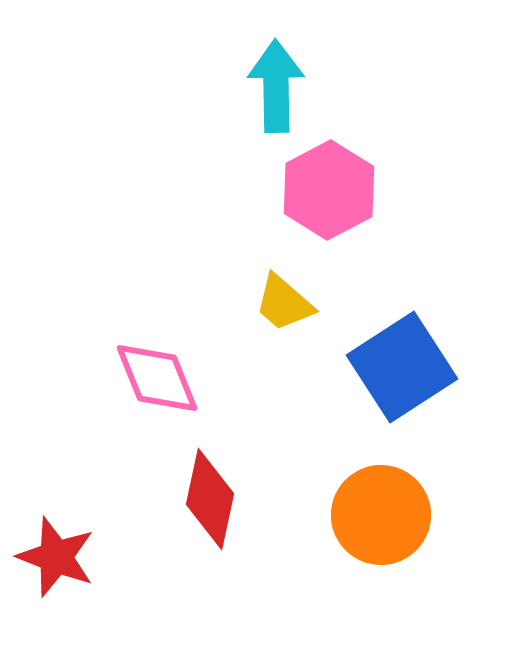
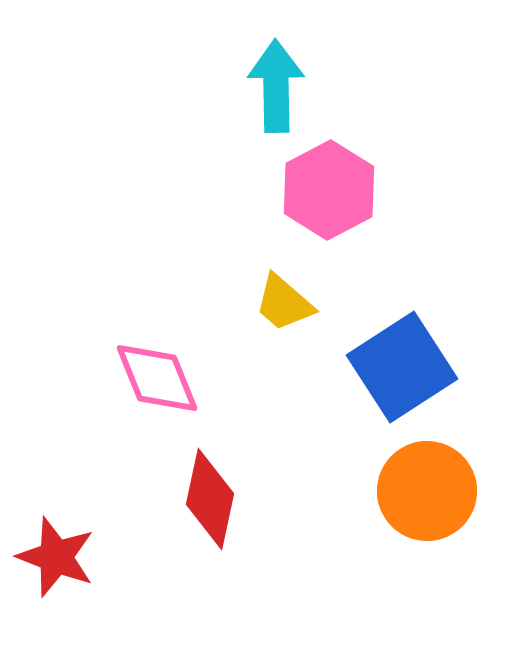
orange circle: moved 46 px right, 24 px up
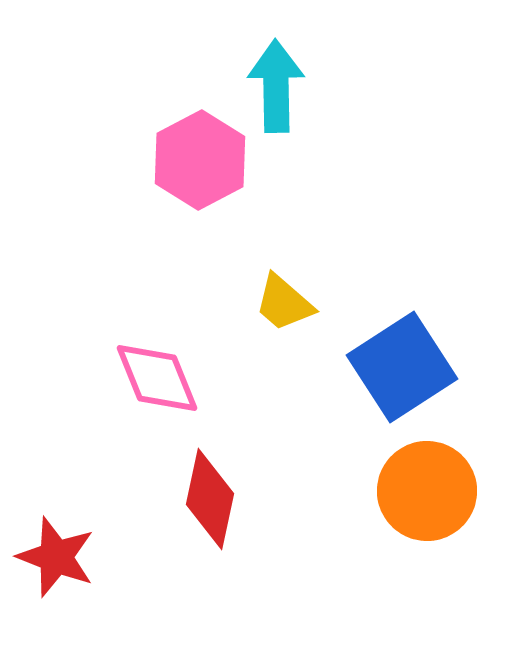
pink hexagon: moved 129 px left, 30 px up
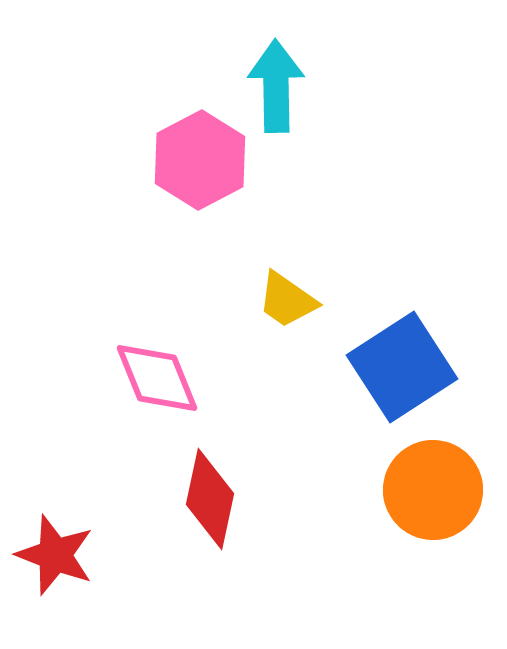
yellow trapezoid: moved 3 px right, 3 px up; rotated 6 degrees counterclockwise
orange circle: moved 6 px right, 1 px up
red star: moved 1 px left, 2 px up
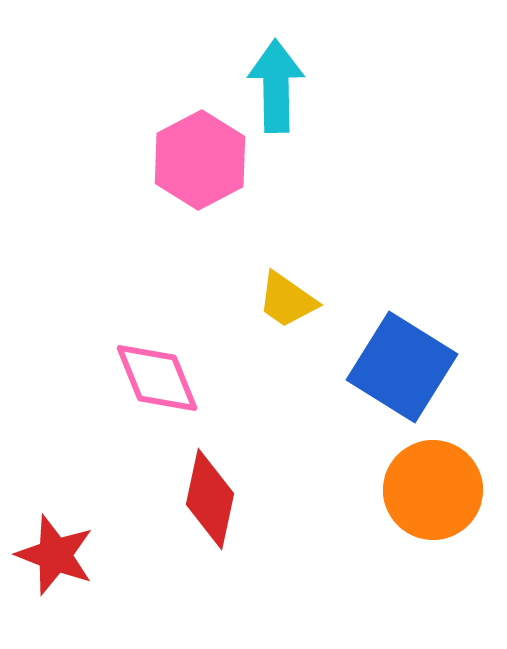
blue square: rotated 25 degrees counterclockwise
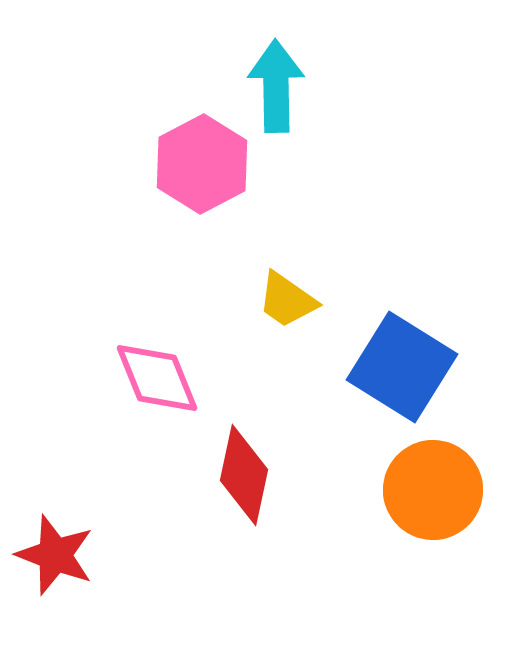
pink hexagon: moved 2 px right, 4 px down
red diamond: moved 34 px right, 24 px up
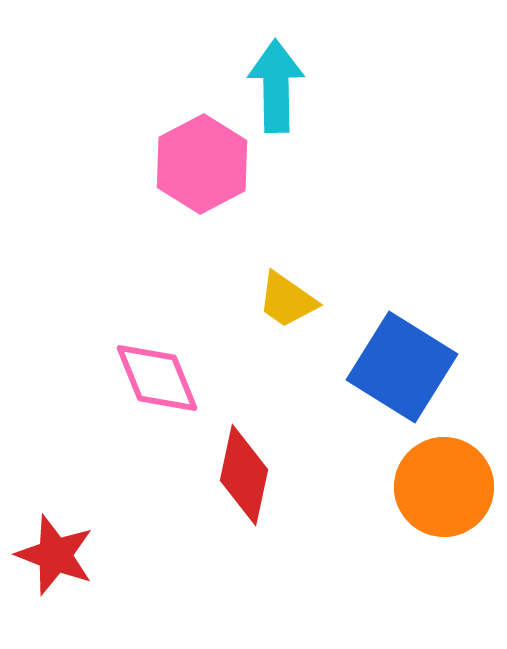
orange circle: moved 11 px right, 3 px up
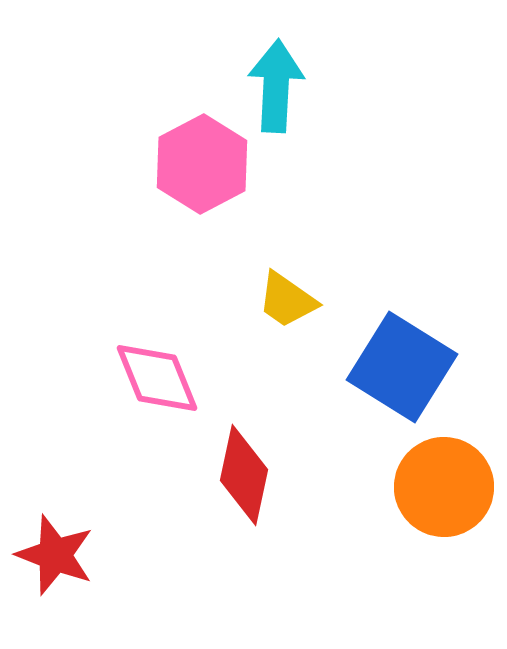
cyan arrow: rotated 4 degrees clockwise
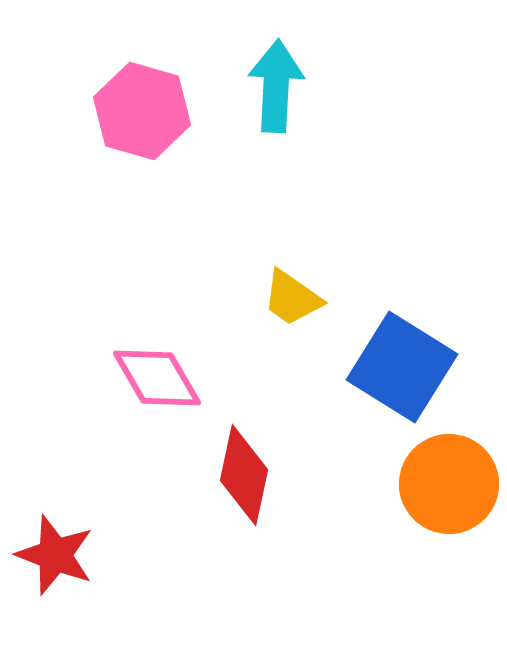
pink hexagon: moved 60 px left, 53 px up; rotated 16 degrees counterclockwise
yellow trapezoid: moved 5 px right, 2 px up
pink diamond: rotated 8 degrees counterclockwise
orange circle: moved 5 px right, 3 px up
